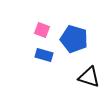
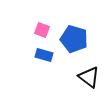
black triangle: rotated 20 degrees clockwise
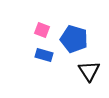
black triangle: moved 6 px up; rotated 20 degrees clockwise
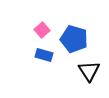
pink square: rotated 28 degrees clockwise
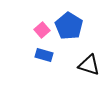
blue pentagon: moved 5 px left, 13 px up; rotated 16 degrees clockwise
black triangle: moved 6 px up; rotated 40 degrees counterclockwise
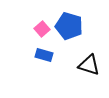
blue pentagon: rotated 16 degrees counterclockwise
pink square: moved 1 px up
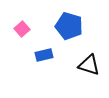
pink square: moved 20 px left
blue rectangle: rotated 30 degrees counterclockwise
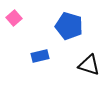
pink square: moved 8 px left, 11 px up
blue rectangle: moved 4 px left, 1 px down
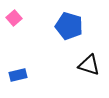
blue rectangle: moved 22 px left, 19 px down
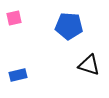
pink square: rotated 28 degrees clockwise
blue pentagon: rotated 12 degrees counterclockwise
